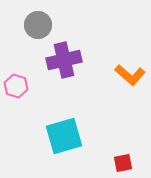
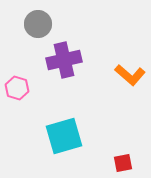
gray circle: moved 1 px up
pink hexagon: moved 1 px right, 2 px down
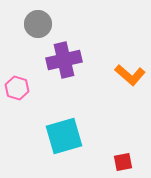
red square: moved 1 px up
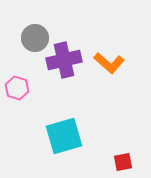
gray circle: moved 3 px left, 14 px down
orange L-shape: moved 21 px left, 12 px up
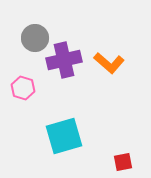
pink hexagon: moved 6 px right
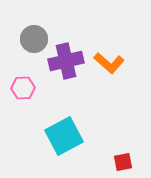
gray circle: moved 1 px left, 1 px down
purple cross: moved 2 px right, 1 px down
pink hexagon: rotated 20 degrees counterclockwise
cyan square: rotated 12 degrees counterclockwise
